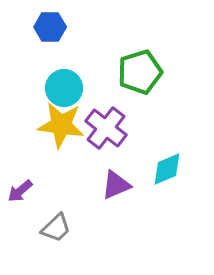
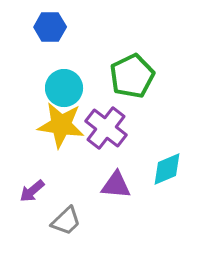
green pentagon: moved 8 px left, 4 px down; rotated 9 degrees counterclockwise
purple triangle: rotated 28 degrees clockwise
purple arrow: moved 12 px right
gray trapezoid: moved 10 px right, 7 px up
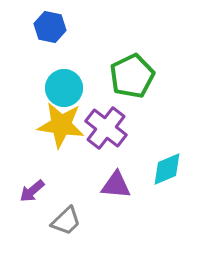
blue hexagon: rotated 12 degrees clockwise
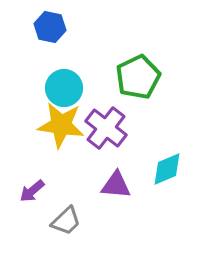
green pentagon: moved 6 px right, 1 px down
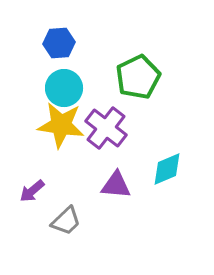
blue hexagon: moved 9 px right, 16 px down; rotated 16 degrees counterclockwise
